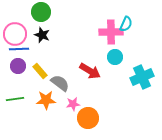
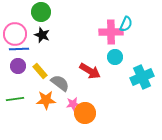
orange circle: moved 3 px left, 5 px up
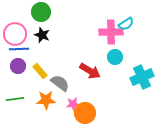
cyan semicircle: rotated 35 degrees clockwise
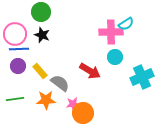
orange circle: moved 2 px left
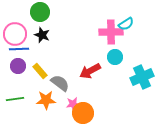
green circle: moved 1 px left
red arrow: rotated 120 degrees clockwise
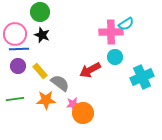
red arrow: moved 1 px up
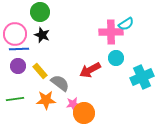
cyan circle: moved 1 px right, 1 px down
orange circle: moved 1 px right
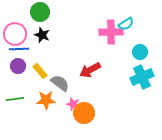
cyan circle: moved 24 px right, 6 px up
pink star: rotated 24 degrees clockwise
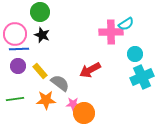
cyan circle: moved 5 px left, 2 px down
pink star: rotated 16 degrees counterclockwise
